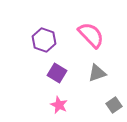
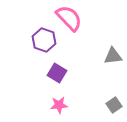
pink semicircle: moved 22 px left, 17 px up
gray triangle: moved 16 px right, 17 px up; rotated 12 degrees clockwise
pink star: rotated 30 degrees counterclockwise
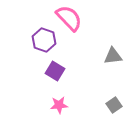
purple square: moved 2 px left, 2 px up
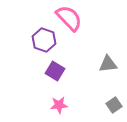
gray triangle: moved 5 px left, 8 px down
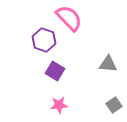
gray triangle: rotated 12 degrees clockwise
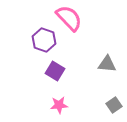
gray triangle: moved 1 px left
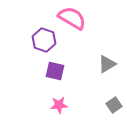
pink semicircle: moved 3 px right; rotated 16 degrees counterclockwise
gray triangle: rotated 36 degrees counterclockwise
purple square: rotated 18 degrees counterclockwise
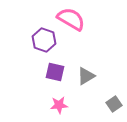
pink semicircle: moved 1 px left, 1 px down
gray triangle: moved 21 px left, 12 px down
purple square: moved 1 px down
gray square: moved 1 px up
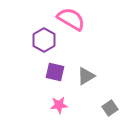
purple hexagon: rotated 10 degrees clockwise
gray square: moved 4 px left, 4 px down
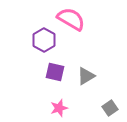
pink star: moved 3 px down; rotated 12 degrees counterclockwise
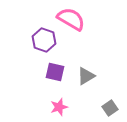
purple hexagon: rotated 10 degrees counterclockwise
pink star: moved 1 px up
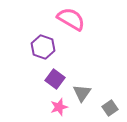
purple hexagon: moved 1 px left, 7 px down
purple square: moved 7 px down; rotated 24 degrees clockwise
gray triangle: moved 4 px left, 17 px down; rotated 24 degrees counterclockwise
